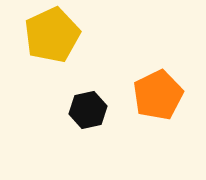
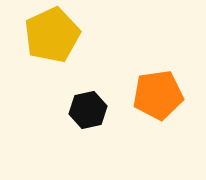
orange pentagon: rotated 18 degrees clockwise
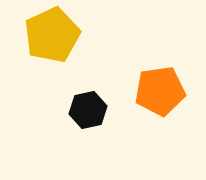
orange pentagon: moved 2 px right, 4 px up
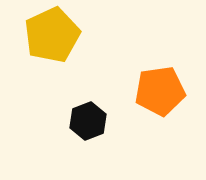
black hexagon: moved 11 px down; rotated 9 degrees counterclockwise
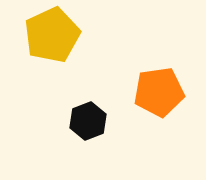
orange pentagon: moved 1 px left, 1 px down
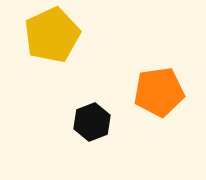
black hexagon: moved 4 px right, 1 px down
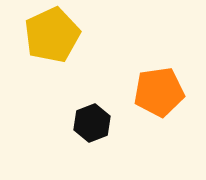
black hexagon: moved 1 px down
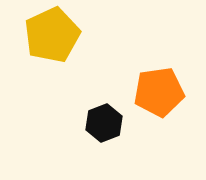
black hexagon: moved 12 px right
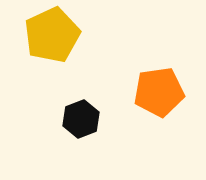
black hexagon: moved 23 px left, 4 px up
